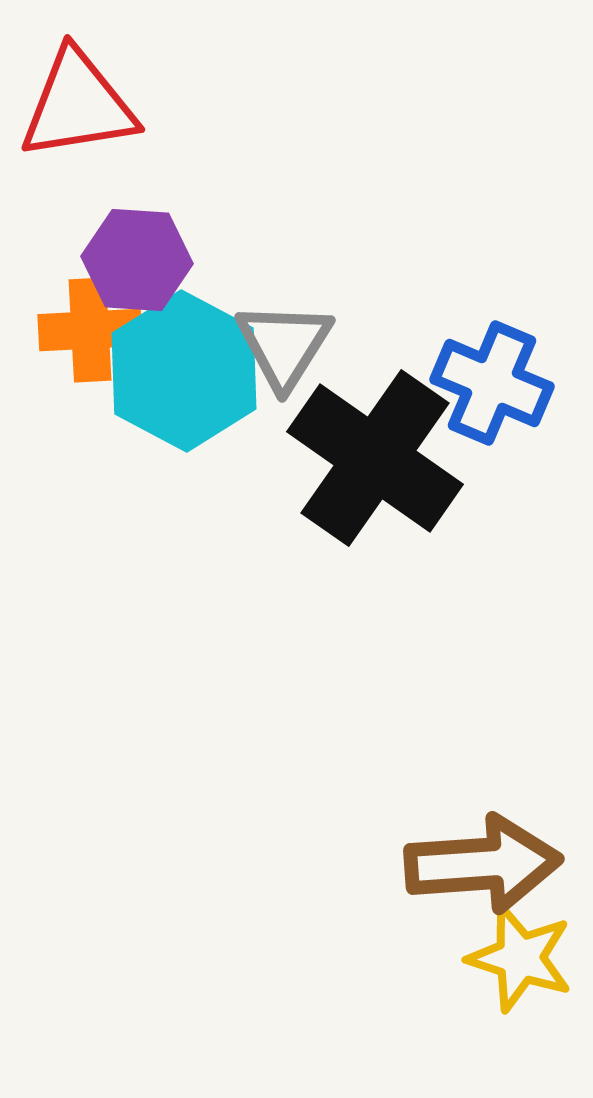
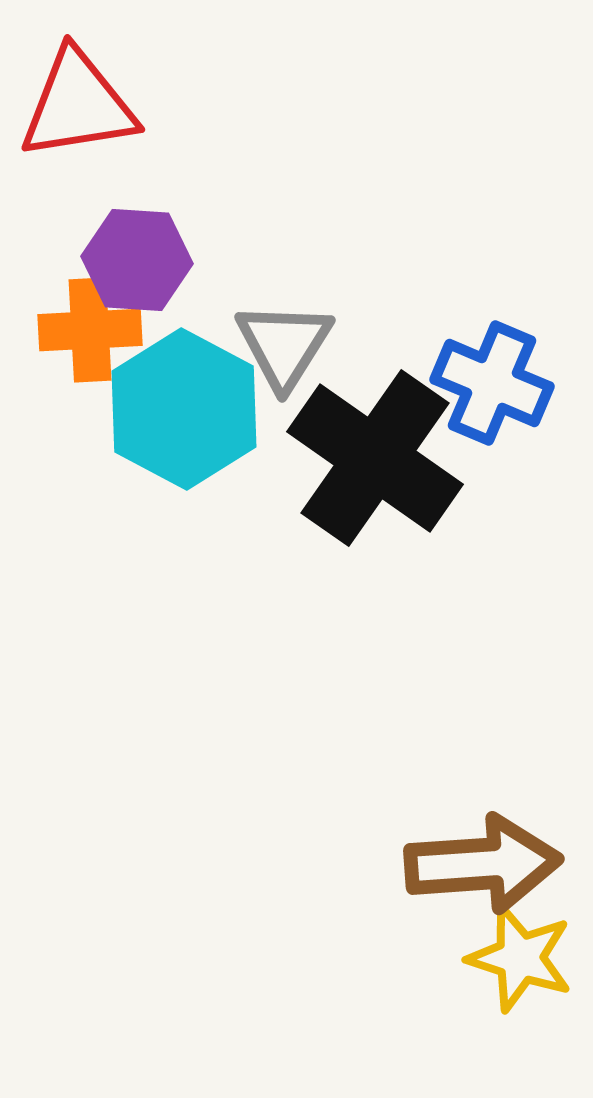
cyan hexagon: moved 38 px down
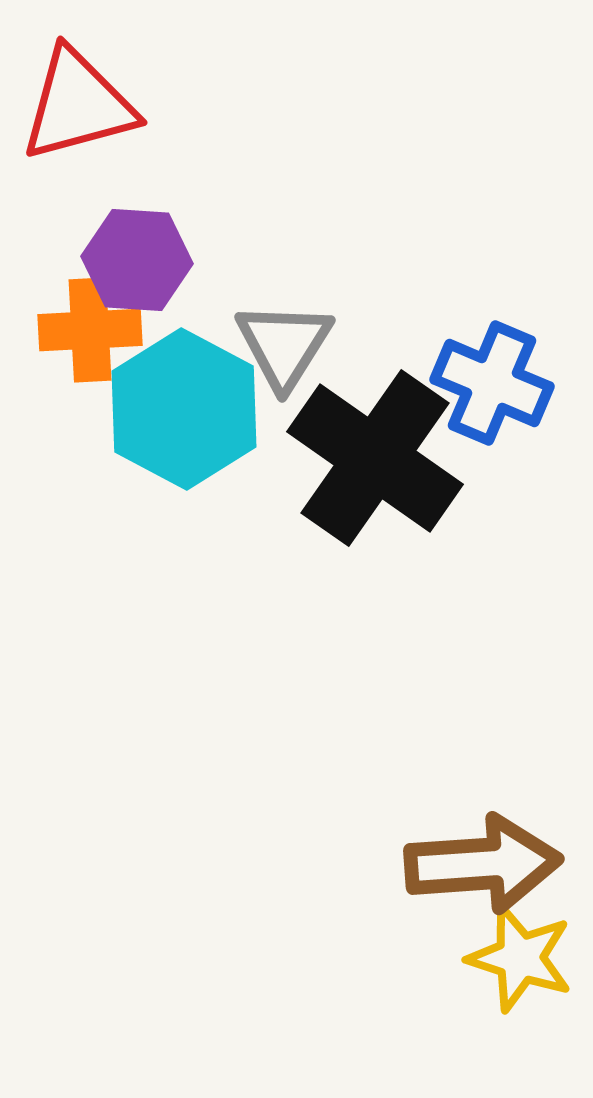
red triangle: rotated 6 degrees counterclockwise
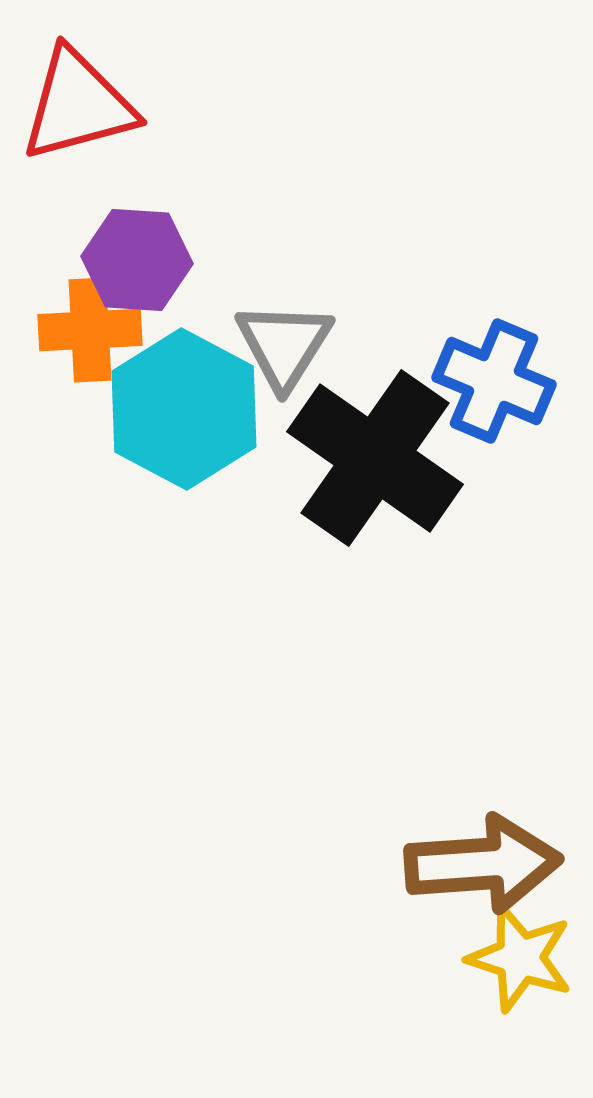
blue cross: moved 2 px right, 2 px up
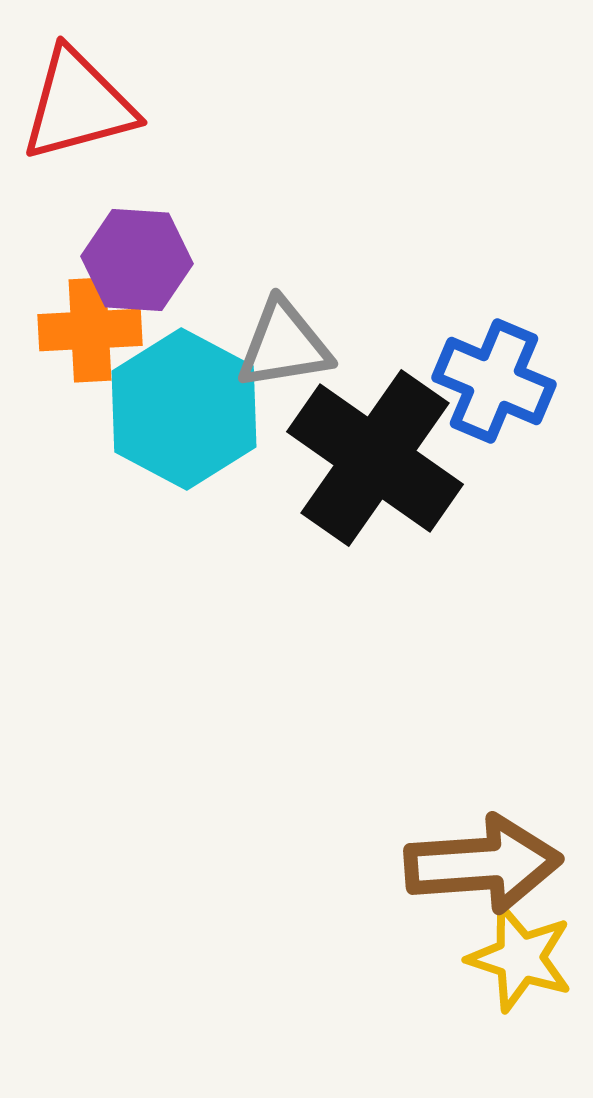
gray triangle: rotated 49 degrees clockwise
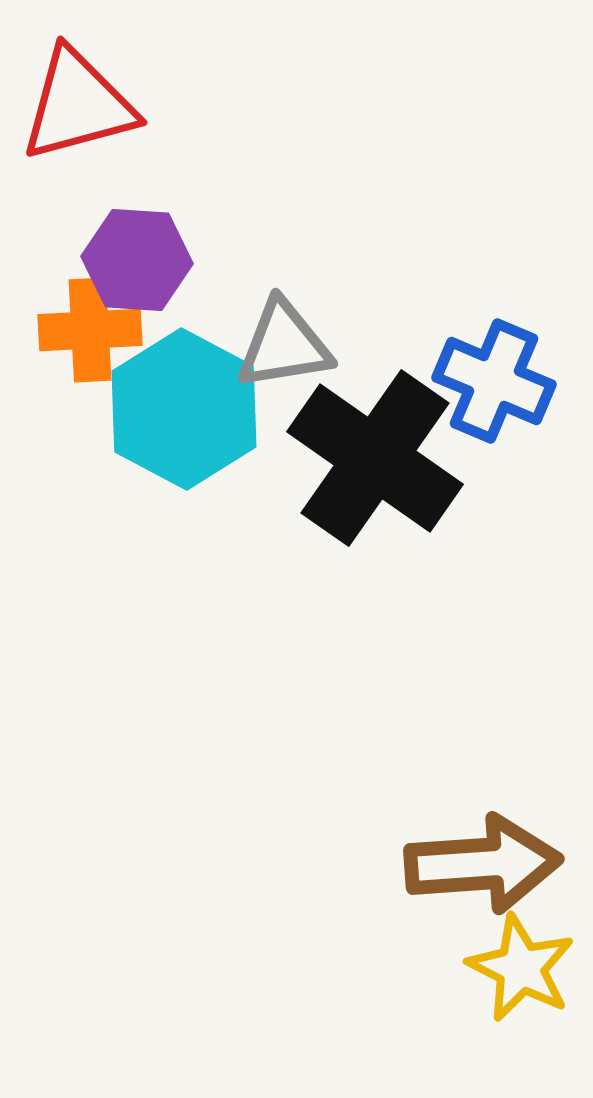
yellow star: moved 1 px right, 10 px down; rotated 9 degrees clockwise
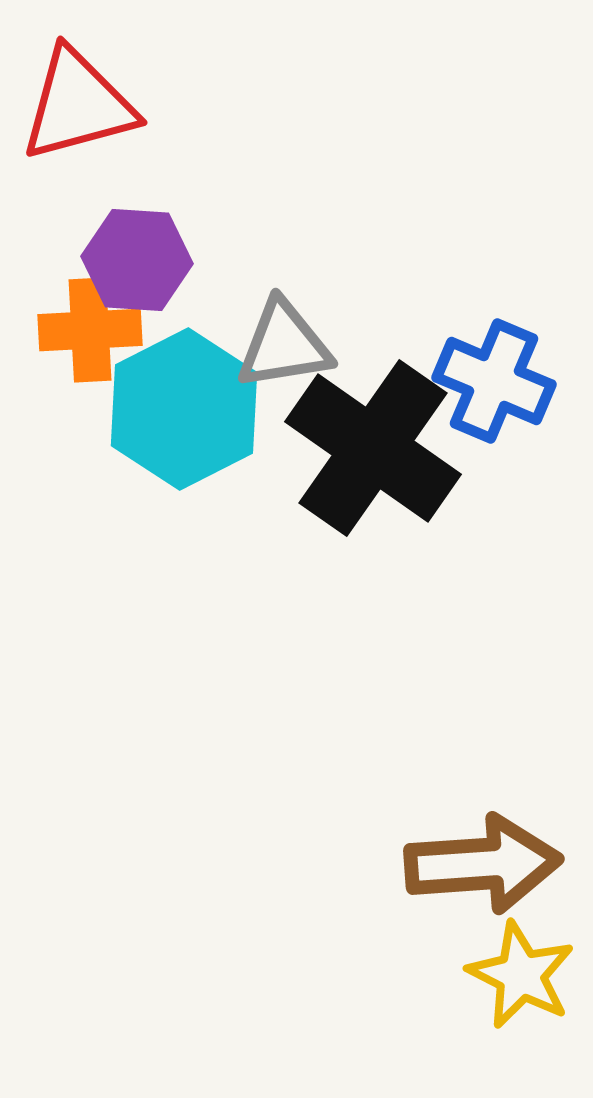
cyan hexagon: rotated 5 degrees clockwise
black cross: moved 2 px left, 10 px up
yellow star: moved 7 px down
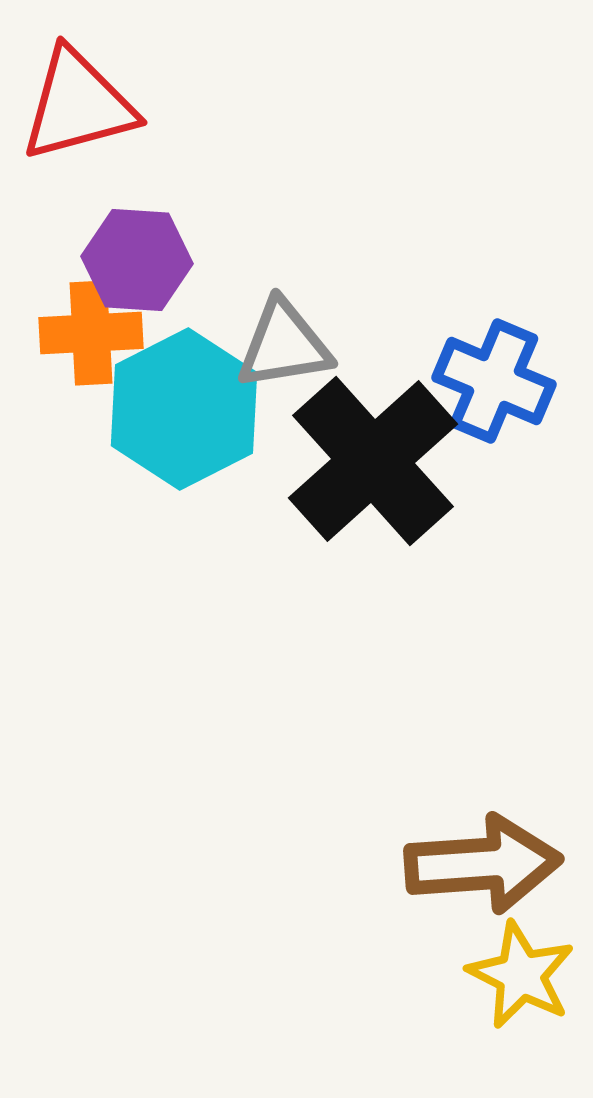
orange cross: moved 1 px right, 3 px down
black cross: moved 13 px down; rotated 13 degrees clockwise
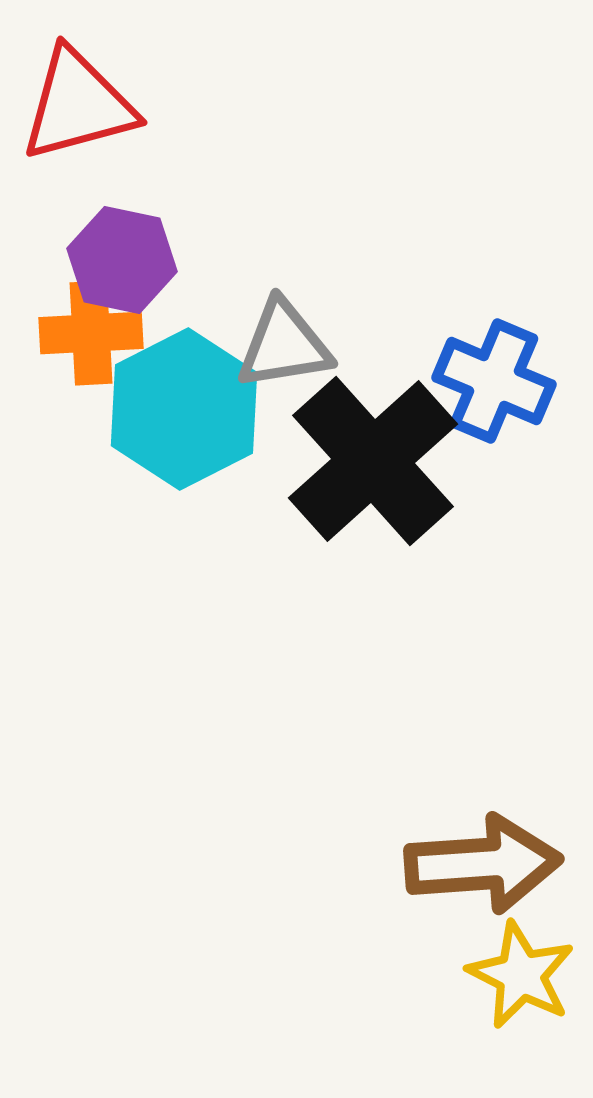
purple hexagon: moved 15 px left; rotated 8 degrees clockwise
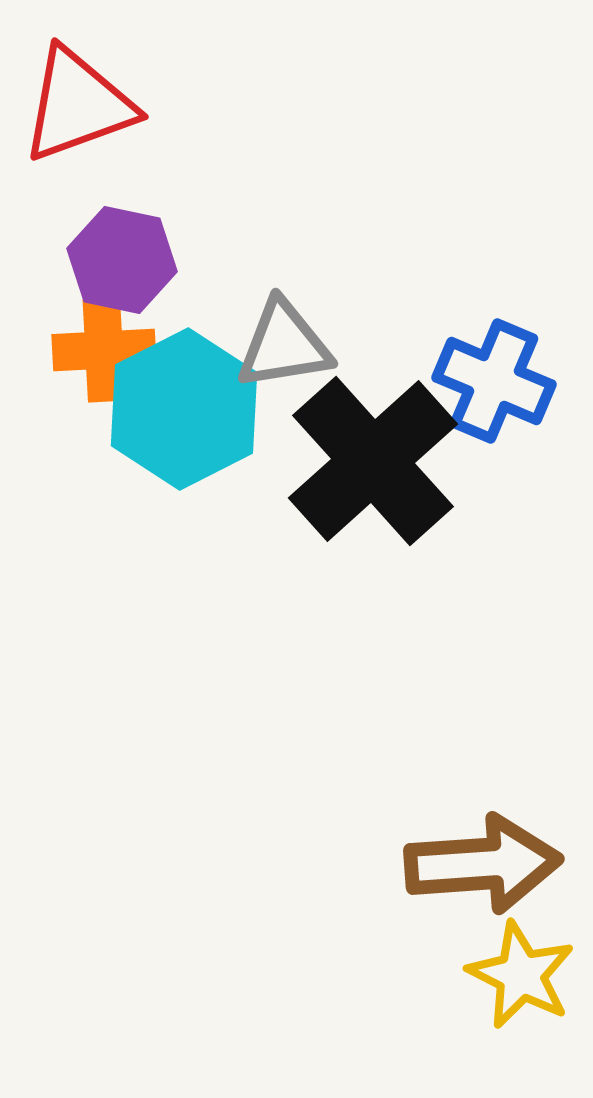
red triangle: rotated 5 degrees counterclockwise
orange cross: moved 13 px right, 17 px down
